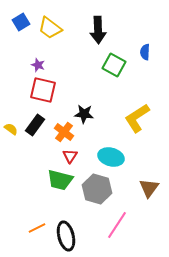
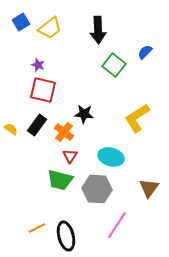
yellow trapezoid: rotated 75 degrees counterclockwise
blue semicircle: rotated 42 degrees clockwise
green square: rotated 10 degrees clockwise
black rectangle: moved 2 px right
gray hexagon: rotated 12 degrees counterclockwise
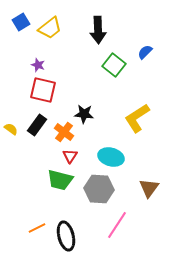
gray hexagon: moved 2 px right
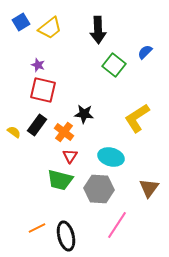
yellow semicircle: moved 3 px right, 3 px down
